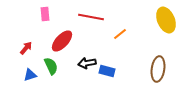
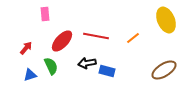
red line: moved 5 px right, 19 px down
orange line: moved 13 px right, 4 px down
brown ellipse: moved 6 px right, 1 px down; rotated 50 degrees clockwise
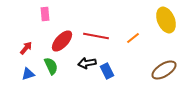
blue rectangle: rotated 49 degrees clockwise
blue triangle: moved 2 px left, 1 px up
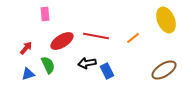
red ellipse: rotated 15 degrees clockwise
green semicircle: moved 3 px left, 1 px up
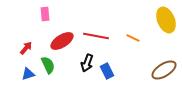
orange line: rotated 64 degrees clockwise
black arrow: rotated 60 degrees counterclockwise
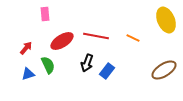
blue rectangle: rotated 63 degrees clockwise
